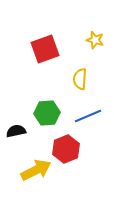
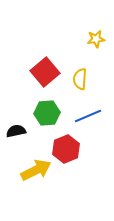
yellow star: moved 1 px right, 1 px up; rotated 24 degrees counterclockwise
red square: moved 23 px down; rotated 20 degrees counterclockwise
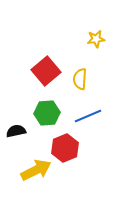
red square: moved 1 px right, 1 px up
red hexagon: moved 1 px left, 1 px up
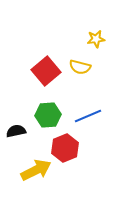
yellow semicircle: moved 12 px up; rotated 80 degrees counterclockwise
green hexagon: moved 1 px right, 2 px down
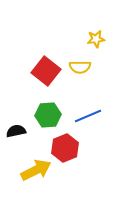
yellow semicircle: rotated 15 degrees counterclockwise
red square: rotated 12 degrees counterclockwise
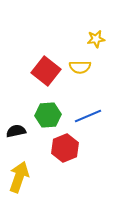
yellow arrow: moved 17 px left, 7 px down; rotated 44 degrees counterclockwise
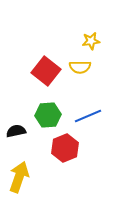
yellow star: moved 5 px left, 2 px down
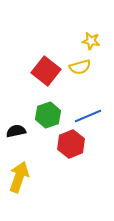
yellow star: rotated 18 degrees clockwise
yellow semicircle: rotated 15 degrees counterclockwise
green hexagon: rotated 15 degrees counterclockwise
red hexagon: moved 6 px right, 4 px up
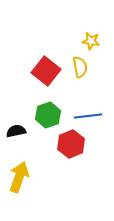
yellow semicircle: rotated 85 degrees counterclockwise
blue line: rotated 16 degrees clockwise
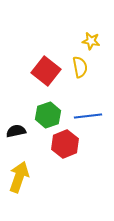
red hexagon: moved 6 px left
